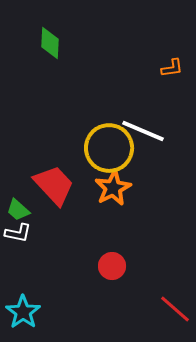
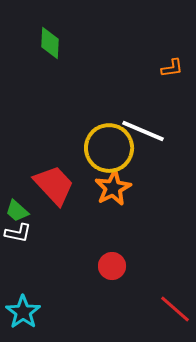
green trapezoid: moved 1 px left, 1 px down
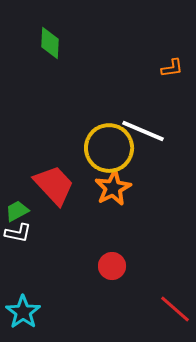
green trapezoid: rotated 110 degrees clockwise
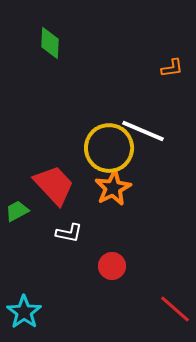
white L-shape: moved 51 px right
cyan star: moved 1 px right
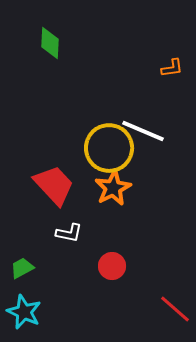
green trapezoid: moved 5 px right, 57 px down
cyan star: rotated 12 degrees counterclockwise
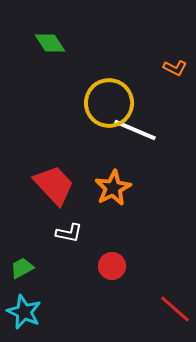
green diamond: rotated 36 degrees counterclockwise
orange L-shape: moved 3 px right; rotated 35 degrees clockwise
white line: moved 8 px left, 1 px up
yellow circle: moved 45 px up
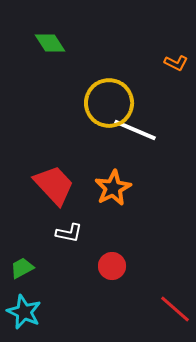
orange L-shape: moved 1 px right, 5 px up
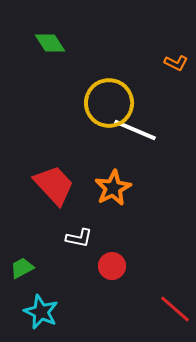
white L-shape: moved 10 px right, 5 px down
cyan star: moved 17 px right
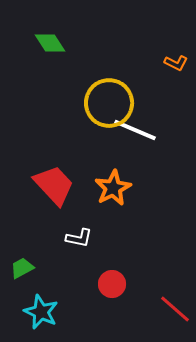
red circle: moved 18 px down
